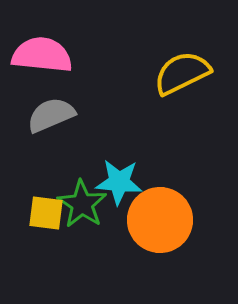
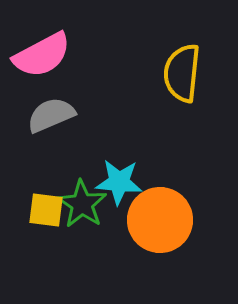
pink semicircle: rotated 146 degrees clockwise
yellow semicircle: rotated 58 degrees counterclockwise
yellow square: moved 3 px up
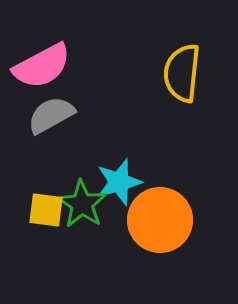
pink semicircle: moved 11 px down
gray semicircle: rotated 6 degrees counterclockwise
cyan star: rotated 21 degrees counterclockwise
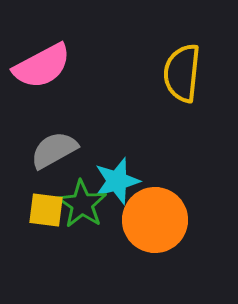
gray semicircle: moved 3 px right, 35 px down
cyan star: moved 2 px left, 1 px up
orange circle: moved 5 px left
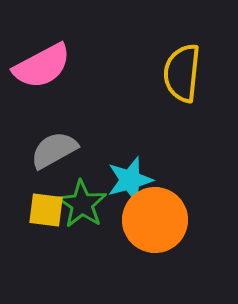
cyan star: moved 13 px right, 1 px up
